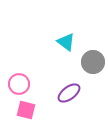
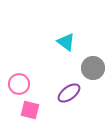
gray circle: moved 6 px down
pink square: moved 4 px right
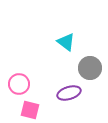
gray circle: moved 3 px left
purple ellipse: rotated 20 degrees clockwise
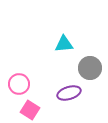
cyan triangle: moved 2 px left, 2 px down; rotated 42 degrees counterclockwise
pink square: rotated 18 degrees clockwise
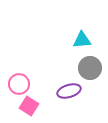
cyan triangle: moved 18 px right, 4 px up
purple ellipse: moved 2 px up
pink square: moved 1 px left, 4 px up
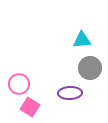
purple ellipse: moved 1 px right, 2 px down; rotated 15 degrees clockwise
pink square: moved 1 px right, 1 px down
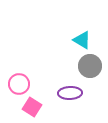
cyan triangle: rotated 36 degrees clockwise
gray circle: moved 2 px up
pink square: moved 2 px right
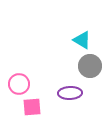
pink square: rotated 36 degrees counterclockwise
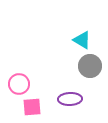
purple ellipse: moved 6 px down
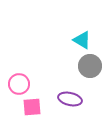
purple ellipse: rotated 15 degrees clockwise
